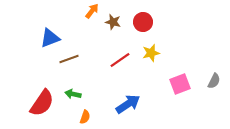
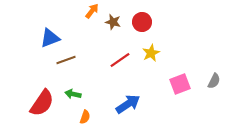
red circle: moved 1 px left
yellow star: rotated 12 degrees counterclockwise
brown line: moved 3 px left, 1 px down
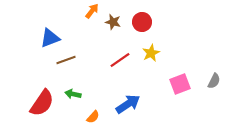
orange semicircle: moved 8 px right; rotated 24 degrees clockwise
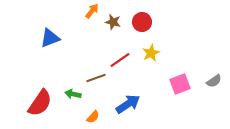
brown line: moved 30 px right, 18 px down
gray semicircle: rotated 28 degrees clockwise
red semicircle: moved 2 px left
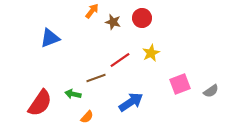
red circle: moved 4 px up
gray semicircle: moved 3 px left, 10 px down
blue arrow: moved 3 px right, 2 px up
orange semicircle: moved 6 px left
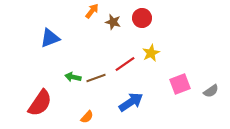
red line: moved 5 px right, 4 px down
green arrow: moved 17 px up
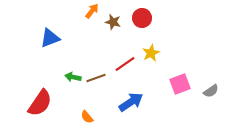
orange semicircle: rotated 96 degrees clockwise
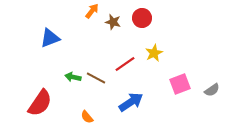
yellow star: moved 3 px right
brown line: rotated 48 degrees clockwise
gray semicircle: moved 1 px right, 1 px up
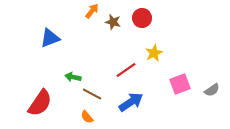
red line: moved 1 px right, 6 px down
brown line: moved 4 px left, 16 px down
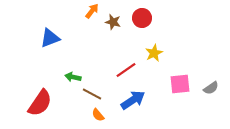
pink square: rotated 15 degrees clockwise
gray semicircle: moved 1 px left, 2 px up
blue arrow: moved 2 px right, 2 px up
orange semicircle: moved 11 px right, 2 px up
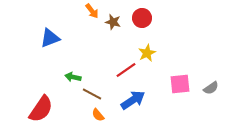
orange arrow: rotated 105 degrees clockwise
yellow star: moved 7 px left
red semicircle: moved 1 px right, 6 px down
